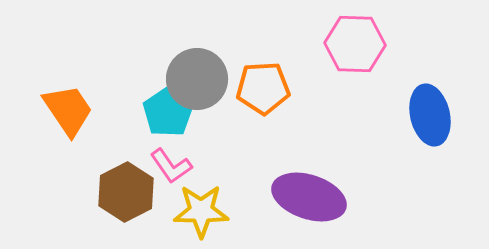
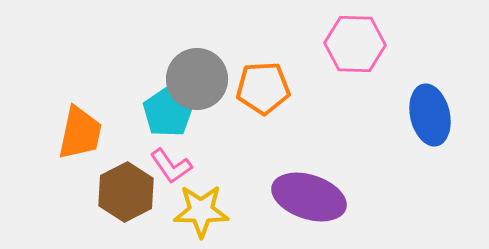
orange trapezoid: moved 12 px right, 23 px down; rotated 46 degrees clockwise
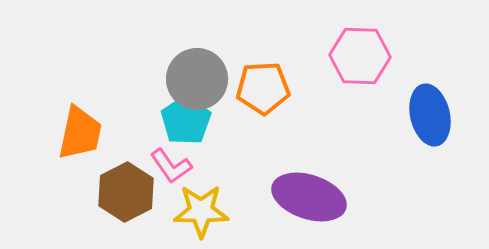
pink hexagon: moved 5 px right, 12 px down
cyan pentagon: moved 18 px right, 8 px down
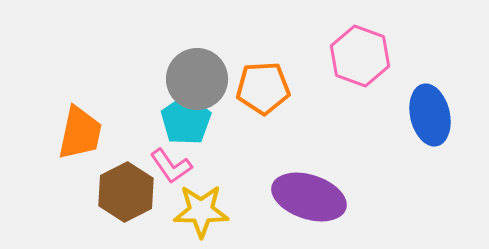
pink hexagon: rotated 18 degrees clockwise
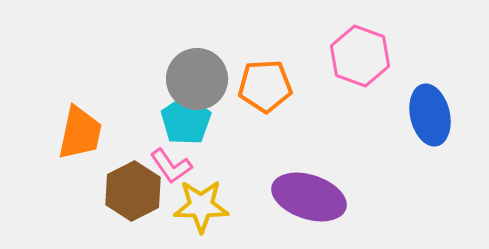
orange pentagon: moved 2 px right, 2 px up
brown hexagon: moved 7 px right, 1 px up
yellow star: moved 5 px up
